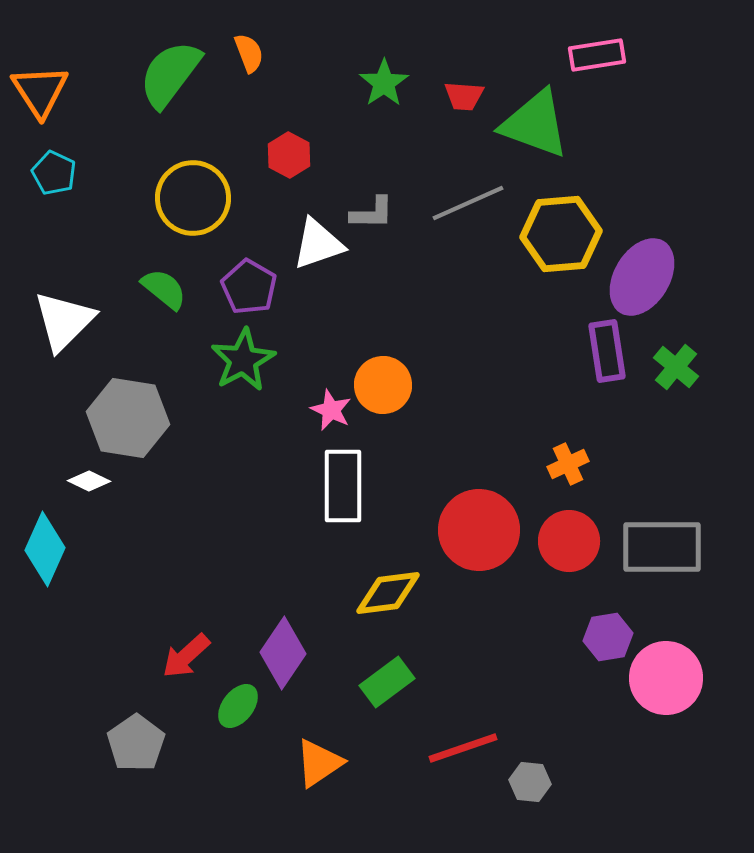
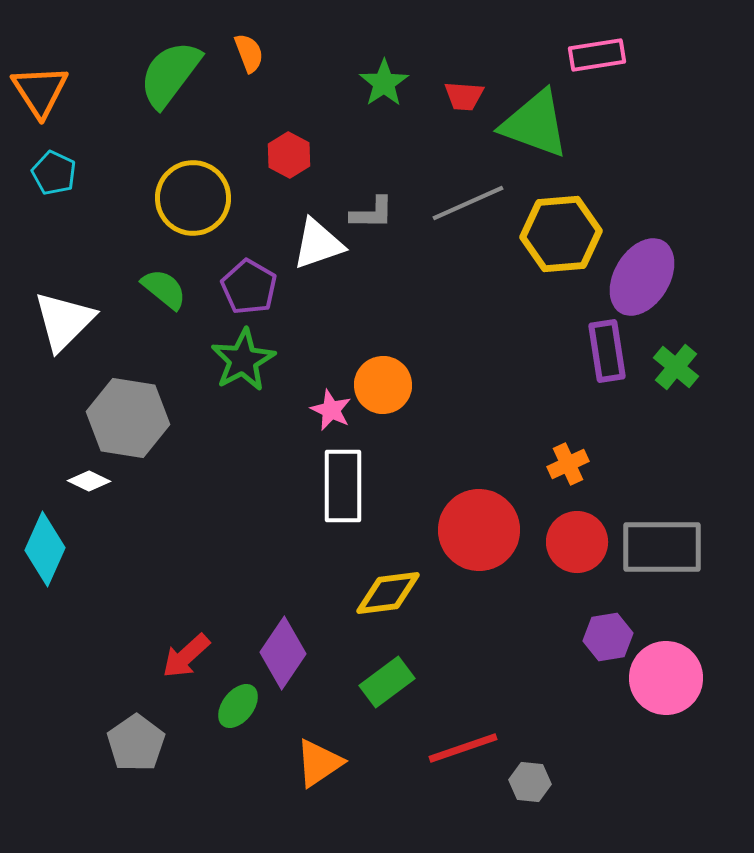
red circle at (569, 541): moved 8 px right, 1 px down
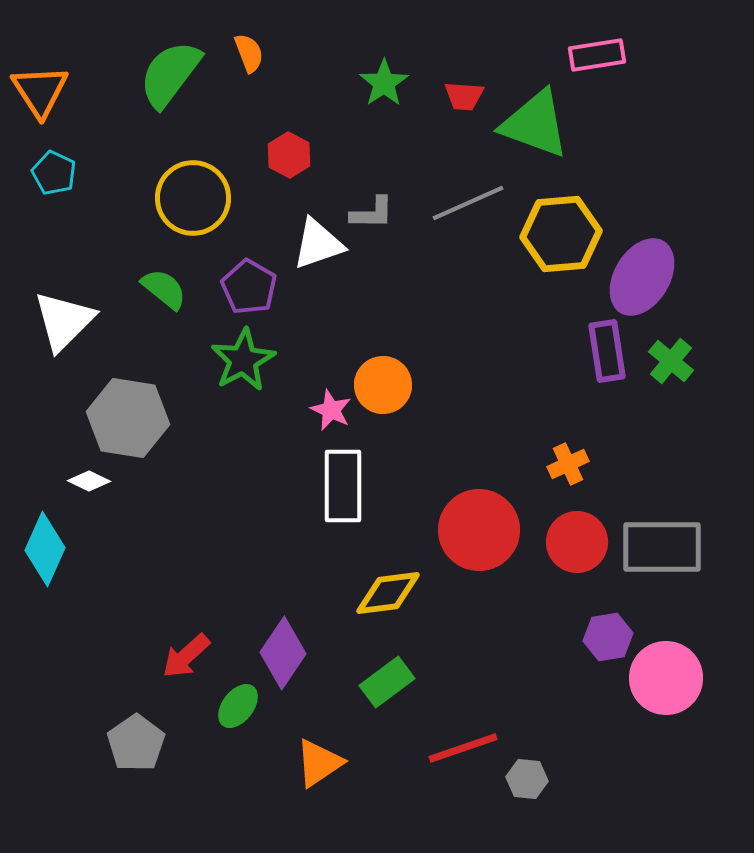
green cross at (676, 367): moved 5 px left, 6 px up
gray hexagon at (530, 782): moved 3 px left, 3 px up
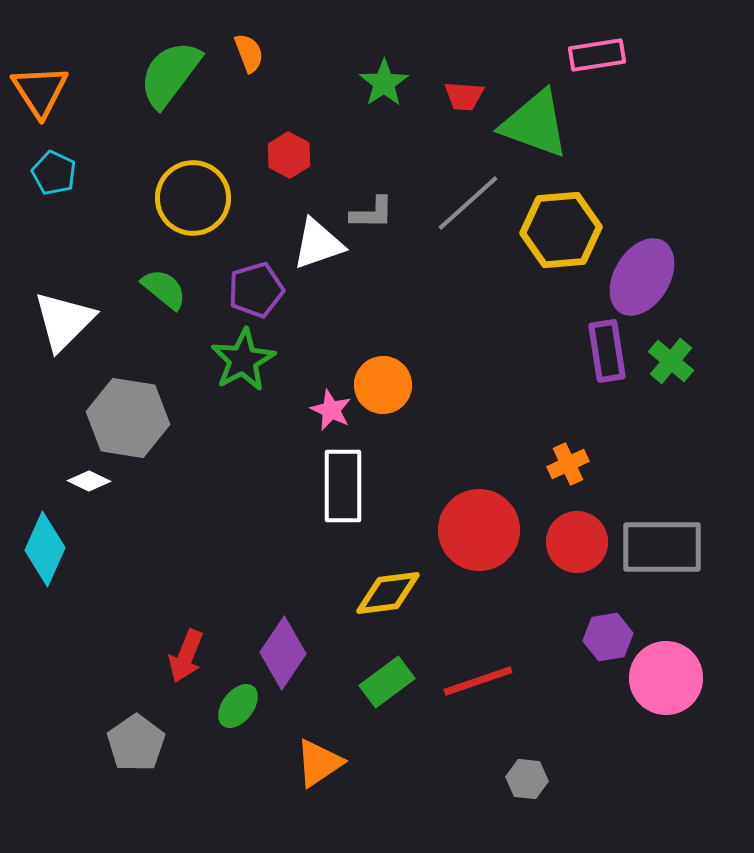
gray line at (468, 203): rotated 18 degrees counterclockwise
yellow hexagon at (561, 234): moved 4 px up
purple pentagon at (249, 287): moved 7 px right, 3 px down; rotated 26 degrees clockwise
red arrow at (186, 656): rotated 26 degrees counterclockwise
red line at (463, 748): moved 15 px right, 67 px up
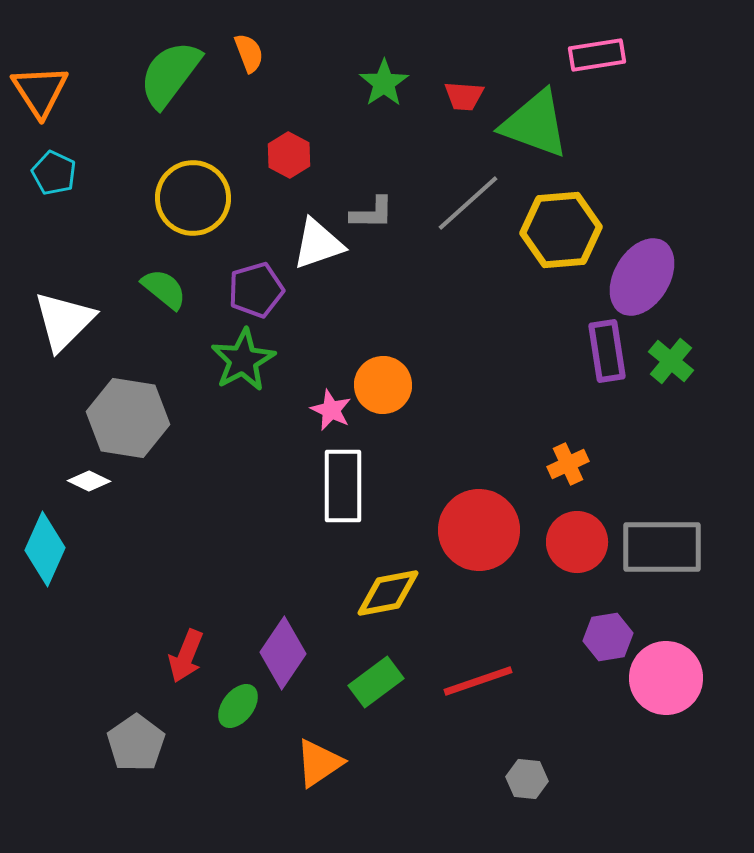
yellow diamond at (388, 593): rotated 4 degrees counterclockwise
green rectangle at (387, 682): moved 11 px left
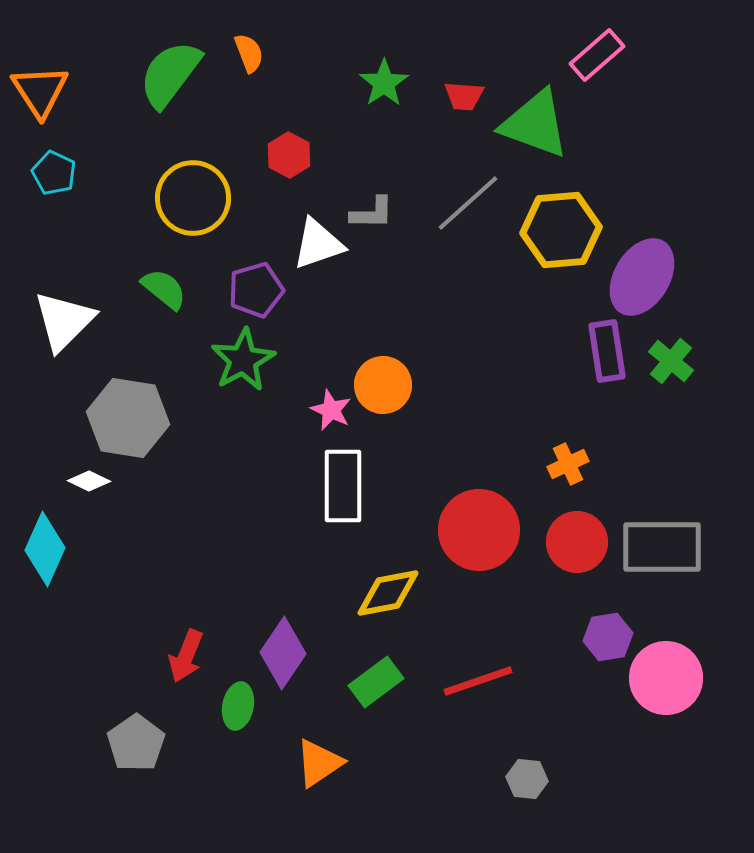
pink rectangle at (597, 55): rotated 32 degrees counterclockwise
green ellipse at (238, 706): rotated 27 degrees counterclockwise
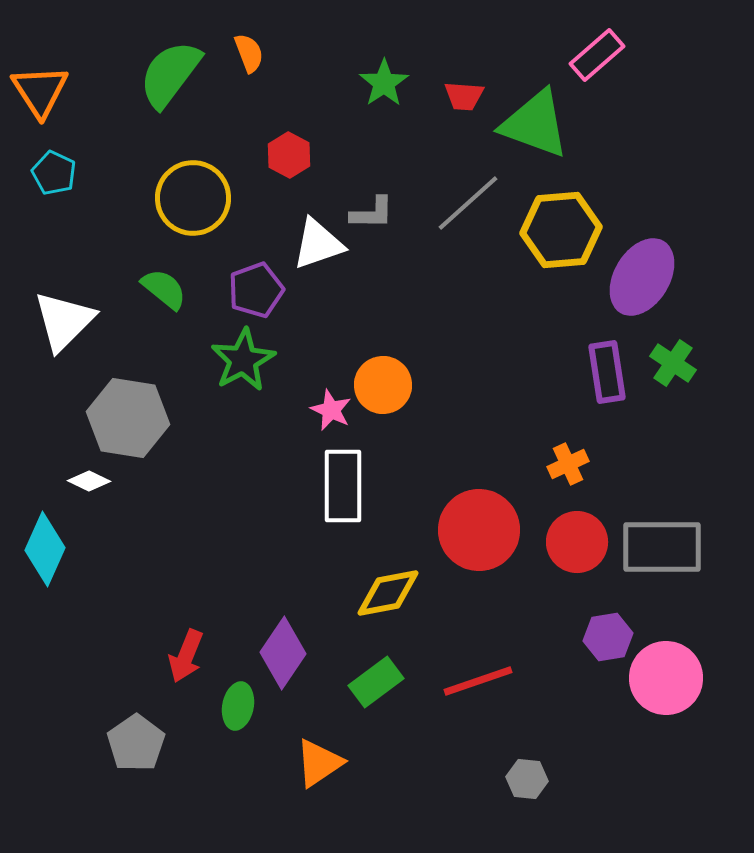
purple pentagon at (256, 290): rotated 4 degrees counterclockwise
purple rectangle at (607, 351): moved 21 px down
green cross at (671, 361): moved 2 px right, 2 px down; rotated 6 degrees counterclockwise
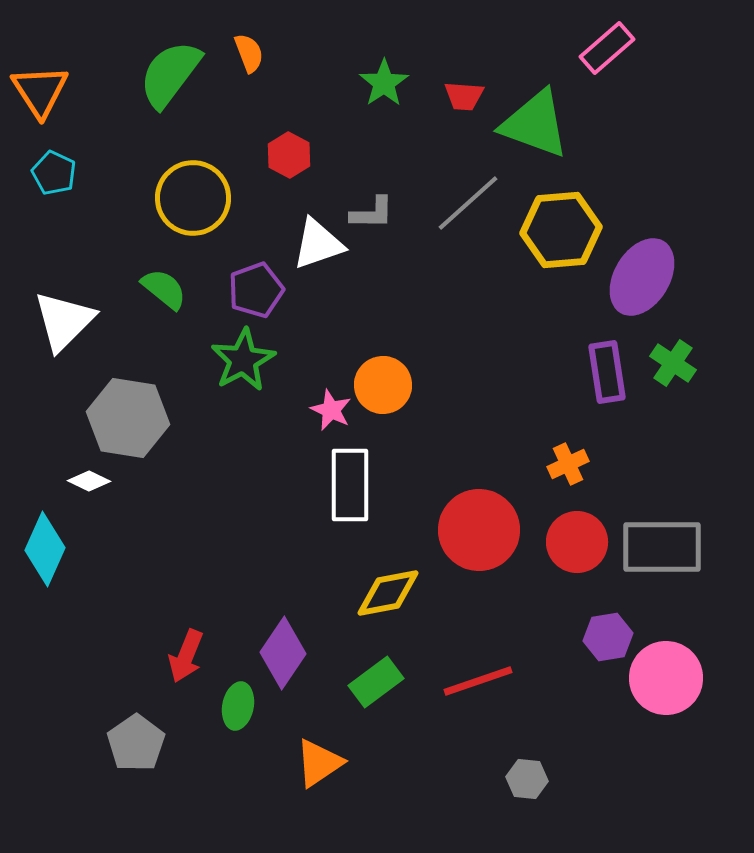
pink rectangle at (597, 55): moved 10 px right, 7 px up
white rectangle at (343, 486): moved 7 px right, 1 px up
